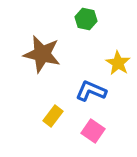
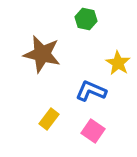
yellow rectangle: moved 4 px left, 3 px down
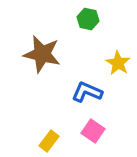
green hexagon: moved 2 px right
blue L-shape: moved 4 px left, 1 px down
yellow rectangle: moved 22 px down
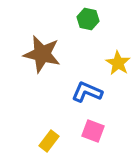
pink square: rotated 15 degrees counterclockwise
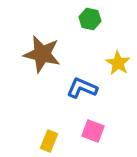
green hexagon: moved 2 px right
blue L-shape: moved 5 px left, 4 px up
yellow rectangle: rotated 15 degrees counterclockwise
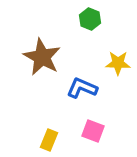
green hexagon: rotated 10 degrees clockwise
brown star: moved 3 px down; rotated 15 degrees clockwise
yellow star: rotated 30 degrees counterclockwise
yellow rectangle: moved 1 px up
